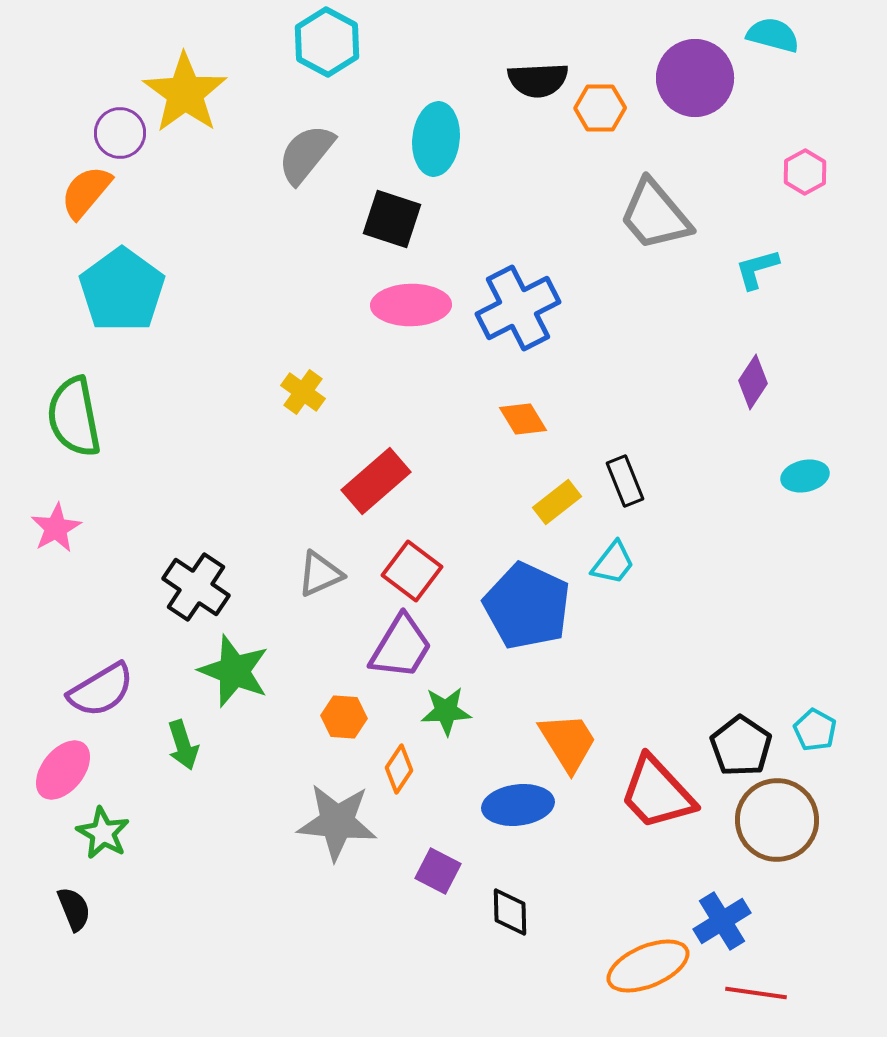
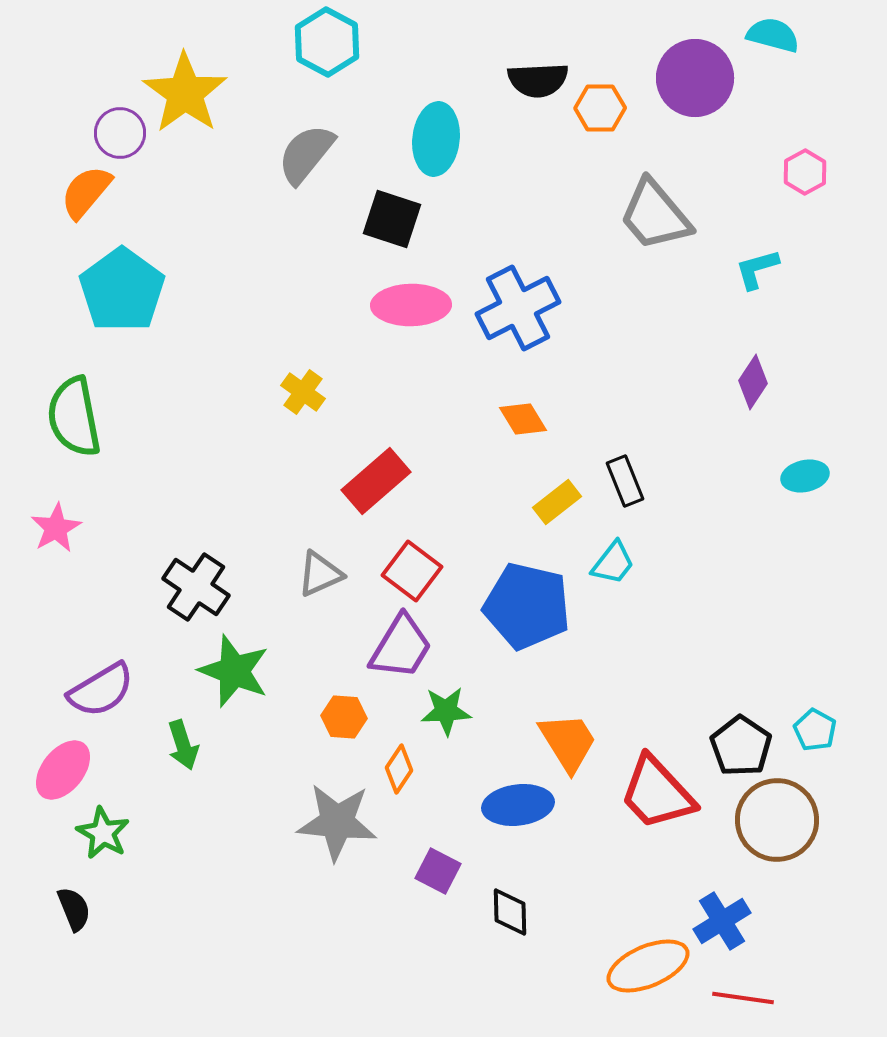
blue pentagon at (527, 606): rotated 12 degrees counterclockwise
red line at (756, 993): moved 13 px left, 5 px down
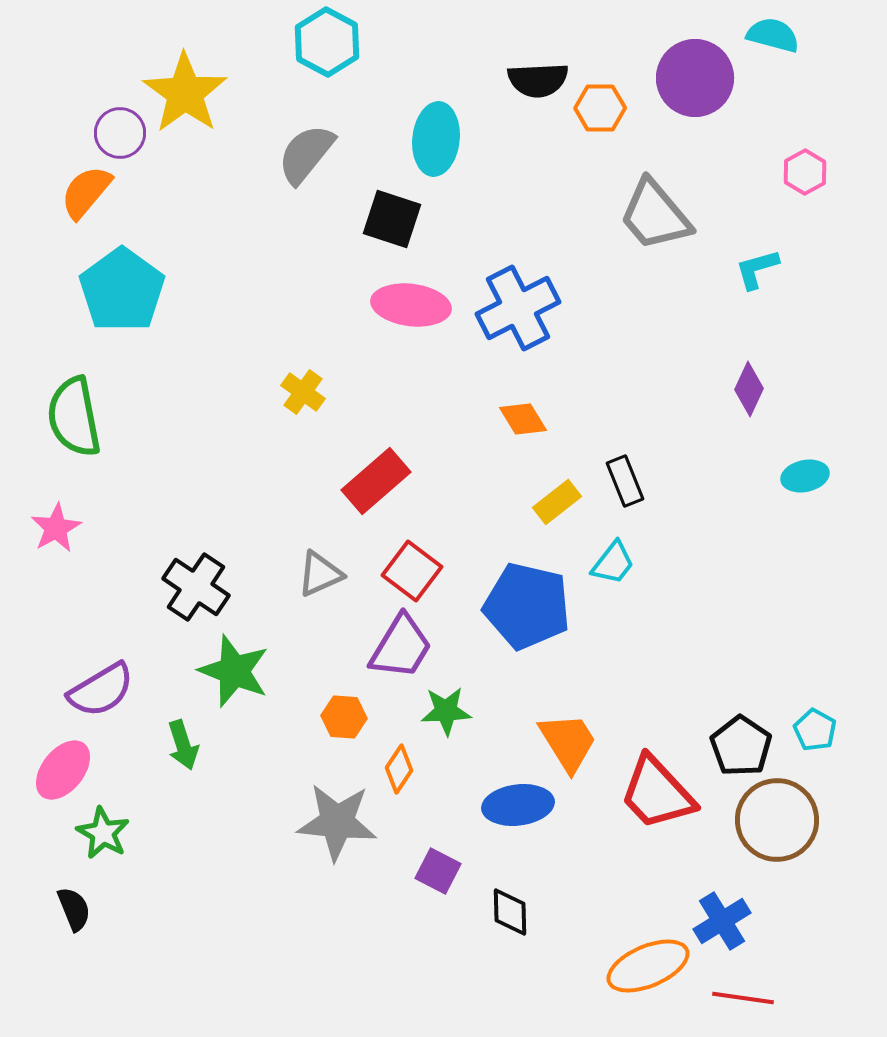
pink ellipse at (411, 305): rotated 8 degrees clockwise
purple diamond at (753, 382): moved 4 px left, 7 px down; rotated 8 degrees counterclockwise
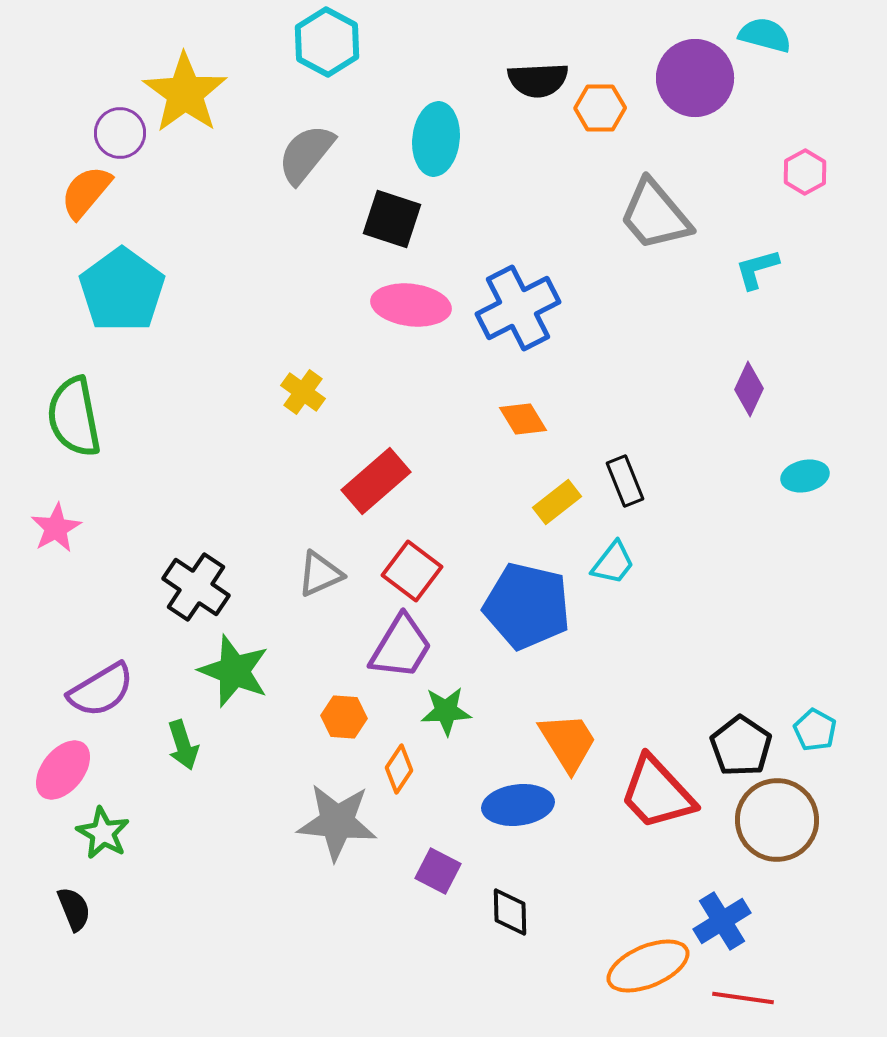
cyan semicircle at (773, 35): moved 8 px left
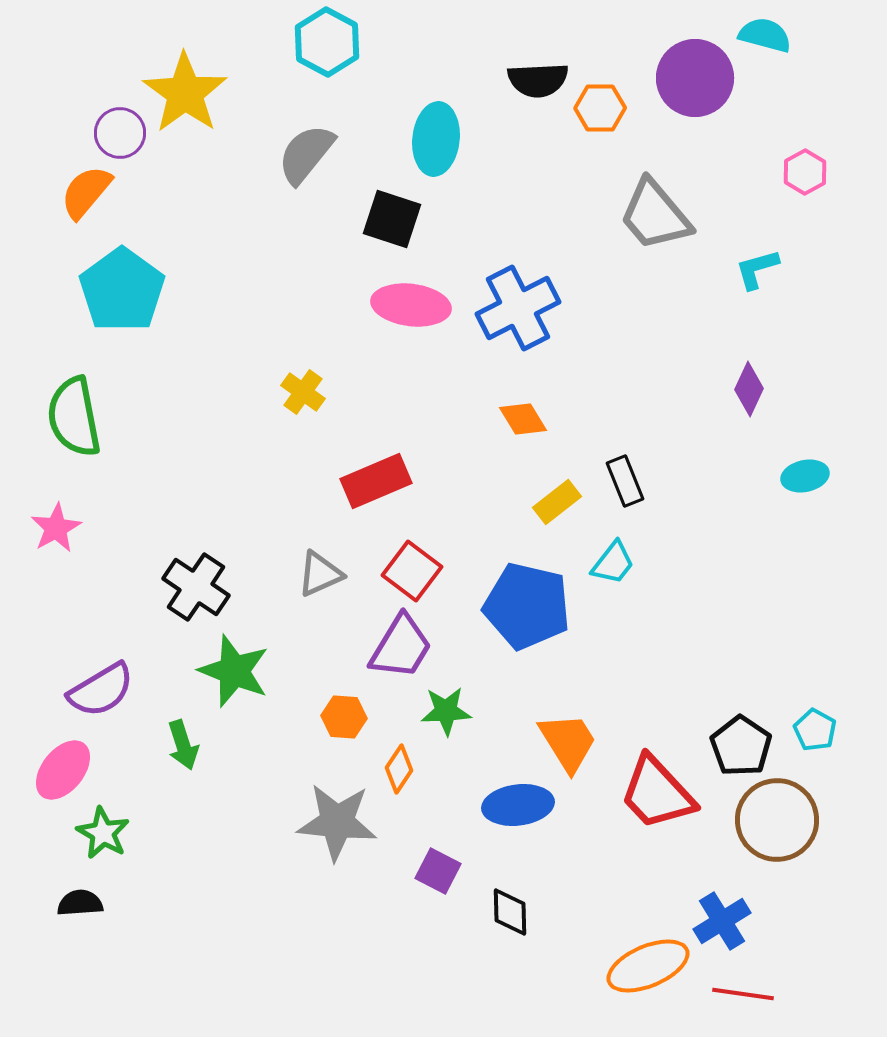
red rectangle at (376, 481): rotated 18 degrees clockwise
black semicircle at (74, 909): moved 6 px right, 6 px up; rotated 72 degrees counterclockwise
red line at (743, 998): moved 4 px up
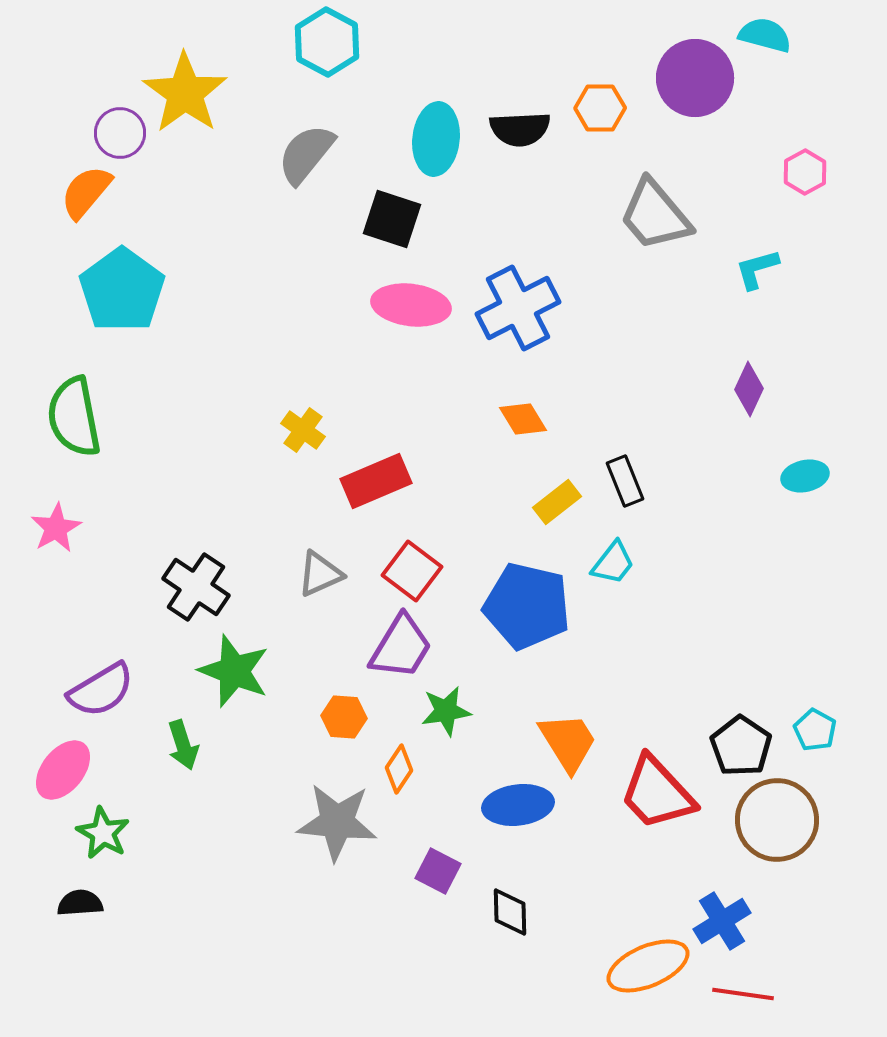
black semicircle at (538, 80): moved 18 px left, 49 px down
yellow cross at (303, 392): moved 38 px down
green star at (446, 711): rotated 6 degrees counterclockwise
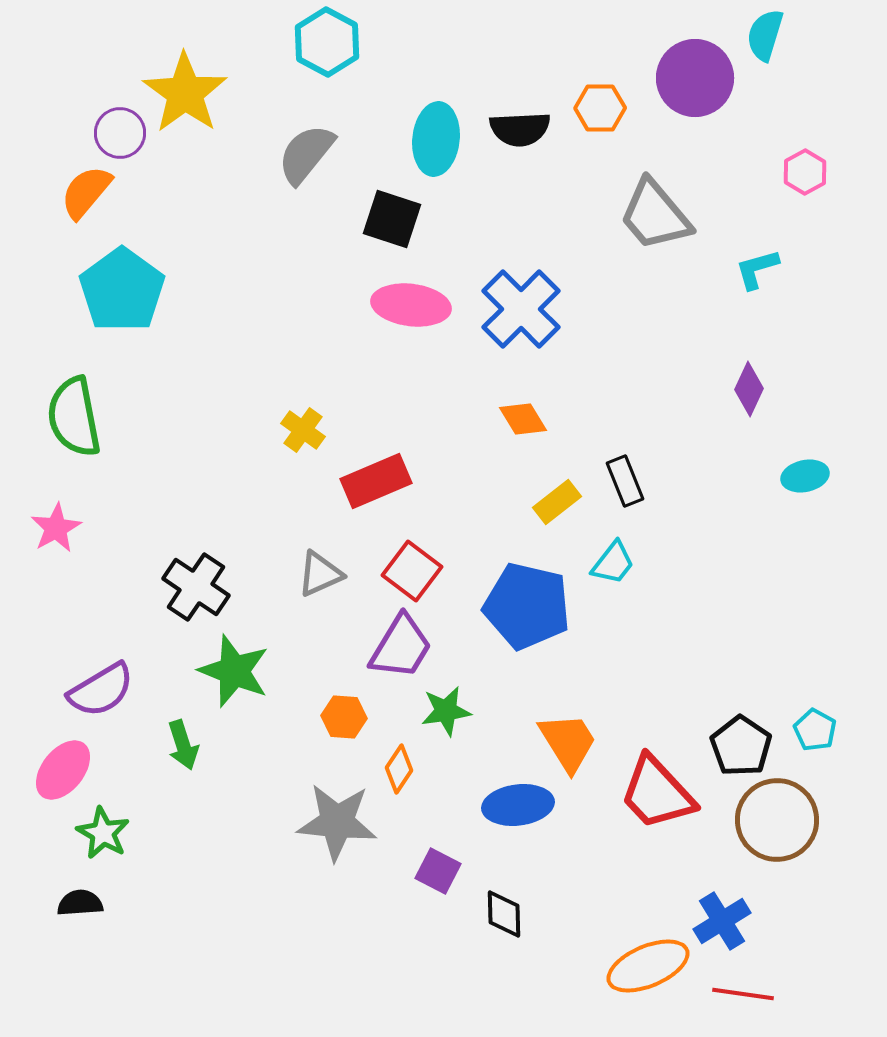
cyan semicircle at (765, 35): rotated 88 degrees counterclockwise
blue cross at (518, 308): moved 3 px right, 1 px down; rotated 18 degrees counterclockwise
black diamond at (510, 912): moved 6 px left, 2 px down
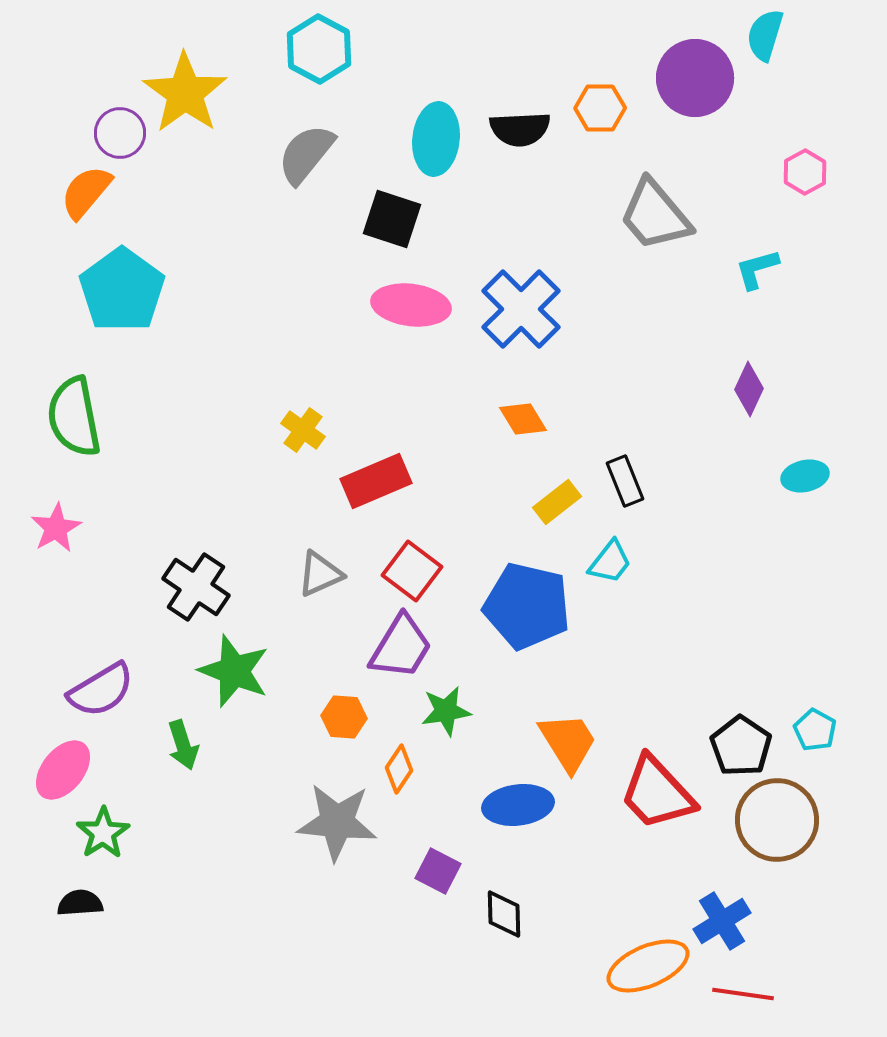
cyan hexagon at (327, 42): moved 8 px left, 7 px down
cyan trapezoid at (613, 563): moved 3 px left, 1 px up
green star at (103, 833): rotated 10 degrees clockwise
